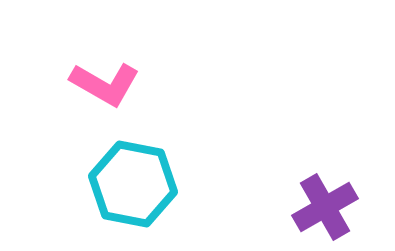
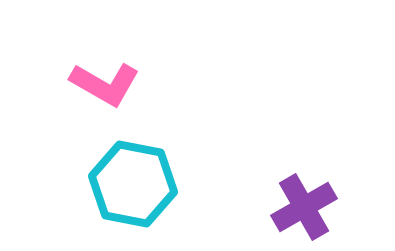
purple cross: moved 21 px left
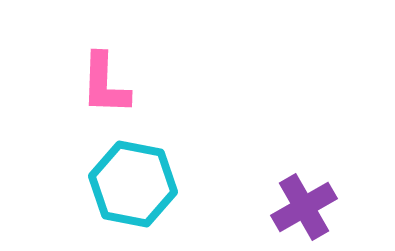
pink L-shape: rotated 62 degrees clockwise
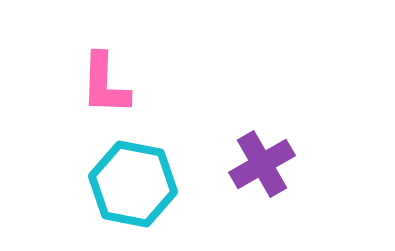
purple cross: moved 42 px left, 43 px up
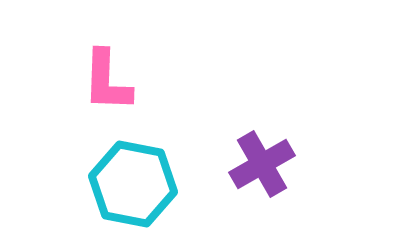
pink L-shape: moved 2 px right, 3 px up
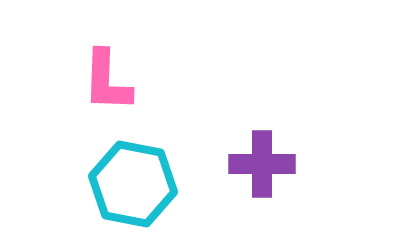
purple cross: rotated 30 degrees clockwise
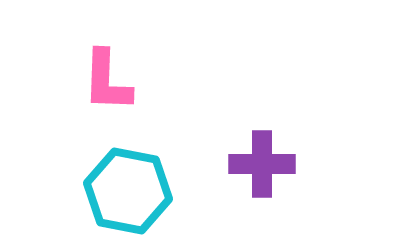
cyan hexagon: moved 5 px left, 7 px down
